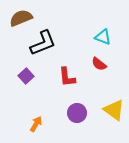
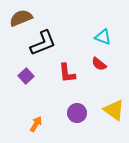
red L-shape: moved 4 px up
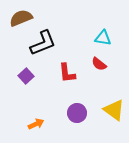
cyan triangle: moved 1 px down; rotated 12 degrees counterclockwise
orange arrow: rotated 35 degrees clockwise
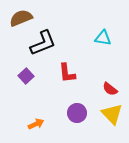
red semicircle: moved 11 px right, 25 px down
yellow triangle: moved 2 px left, 4 px down; rotated 10 degrees clockwise
